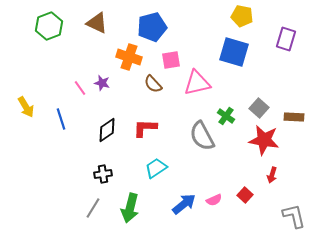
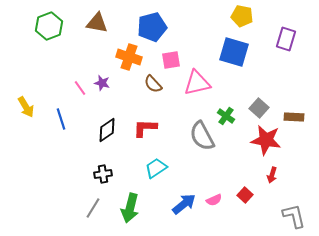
brown triangle: rotated 15 degrees counterclockwise
red star: moved 2 px right
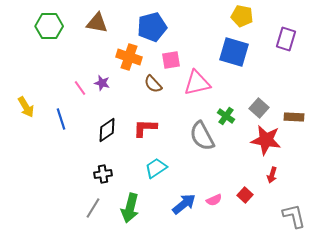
green hexagon: rotated 20 degrees clockwise
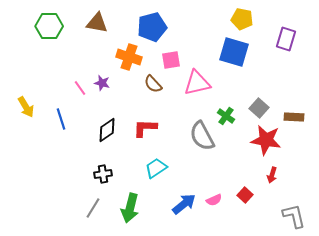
yellow pentagon: moved 3 px down
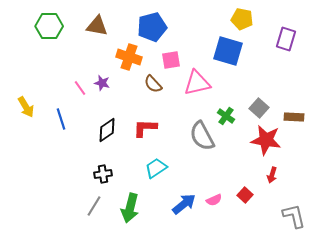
brown triangle: moved 3 px down
blue square: moved 6 px left, 1 px up
gray line: moved 1 px right, 2 px up
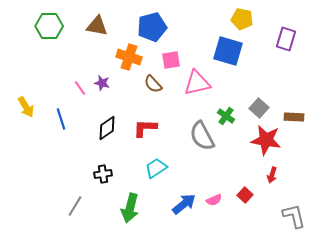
black diamond: moved 2 px up
gray line: moved 19 px left
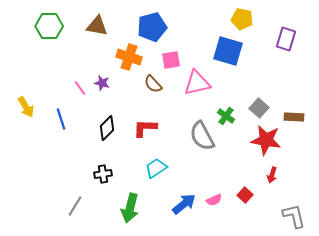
black diamond: rotated 10 degrees counterclockwise
